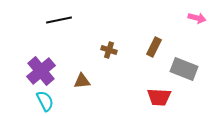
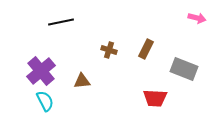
black line: moved 2 px right, 2 px down
brown rectangle: moved 8 px left, 2 px down
red trapezoid: moved 4 px left, 1 px down
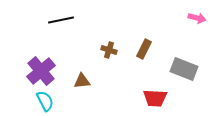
black line: moved 2 px up
brown rectangle: moved 2 px left
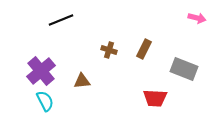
black line: rotated 10 degrees counterclockwise
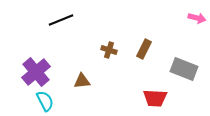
purple cross: moved 5 px left, 1 px down
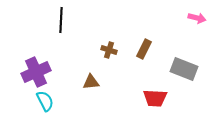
black line: rotated 65 degrees counterclockwise
purple cross: rotated 16 degrees clockwise
brown triangle: moved 9 px right, 1 px down
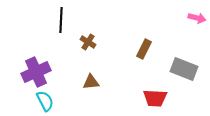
brown cross: moved 21 px left, 8 px up; rotated 14 degrees clockwise
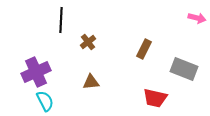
brown cross: rotated 21 degrees clockwise
red trapezoid: rotated 10 degrees clockwise
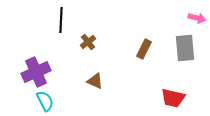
gray rectangle: moved 1 px right, 21 px up; rotated 64 degrees clockwise
brown triangle: moved 4 px right, 1 px up; rotated 30 degrees clockwise
red trapezoid: moved 18 px right
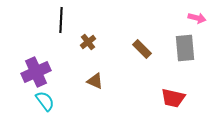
brown rectangle: moved 2 px left; rotated 72 degrees counterclockwise
cyan semicircle: rotated 10 degrees counterclockwise
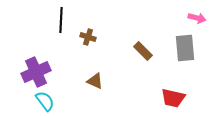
brown cross: moved 5 px up; rotated 35 degrees counterclockwise
brown rectangle: moved 1 px right, 2 px down
